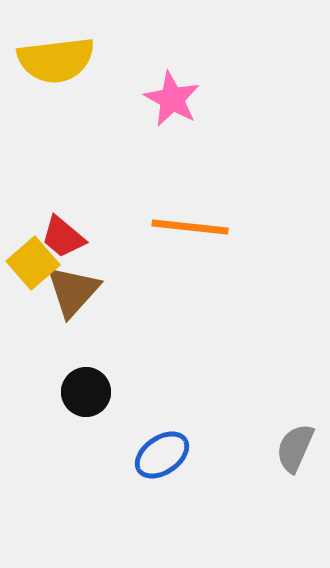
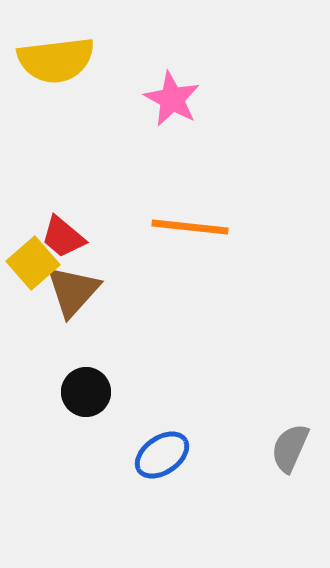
gray semicircle: moved 5 px left
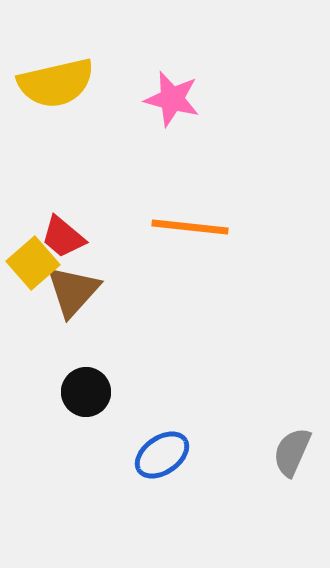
yellow semicircle: moved 23 px down; rotated 6 degrees counterclockwise
pink star: rotated 14 degrees counterclockwise
gray semicircle: moved 2 px right, 4 px down
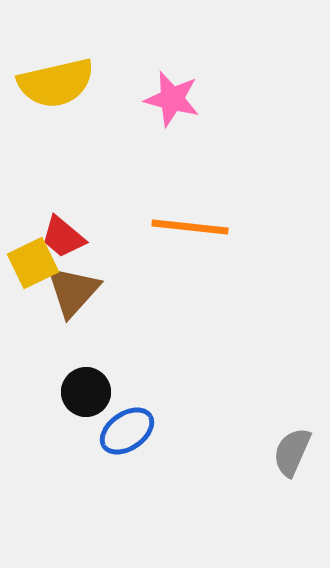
yellow square: rotated 15 degrees clockwise
blue ellipse: moved 35 px left, 24 px up
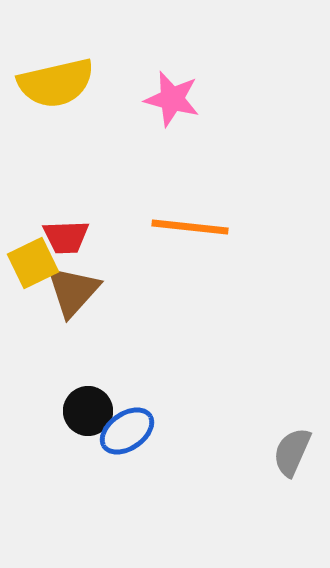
red trapezoid: moved 3 px right; rotated 42 degrees counterclockwise
black circle: moved 2 px right, 19 px down
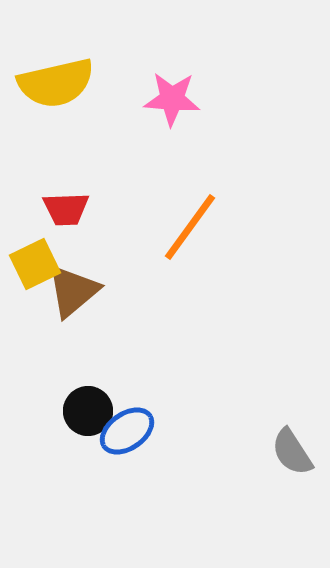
pink star: rotated 10 degrees counterclockwise
orange line: rotated 60 degrees counterclockwise
red trapezoid: moved 28 px up
yellow square: moved 2 px right, 1 px down
brown triangle: rotated 8 degrees clockwise
gray semicircle: rotated 57 degrees counterclockwise
